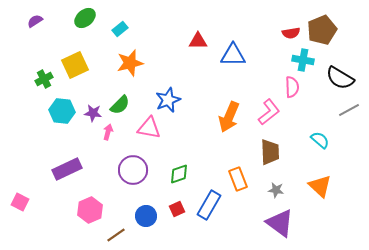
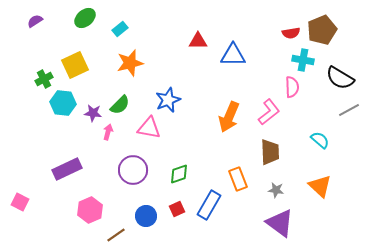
cyan hexagon: moved 1 px right, 8 px up
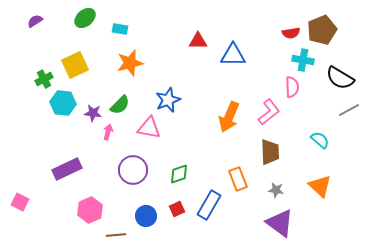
cyan rectangle: rotated 49 degrees clockwise
brown line: rotated 30 degrees clockwise
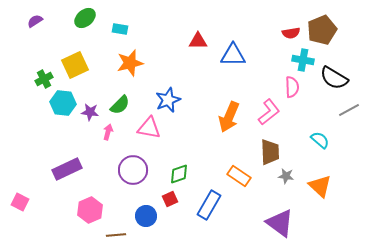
black semicircle: moved 6 px left
purple star: moved 3 px left, 1 px up
orange rectangle: moved 1 px right, 3 px up; rotated 35 degrees counterclockwise
gray star: moved 10 px right, 14 px up
red square: moved 7 px left, 10 px up
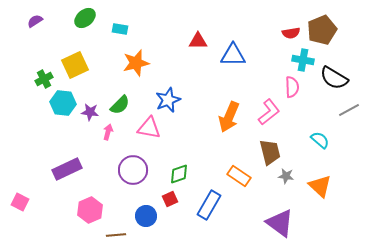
orange star: moved 6 px right
brown trapezoid: rotated 12 degrees counterclockwise
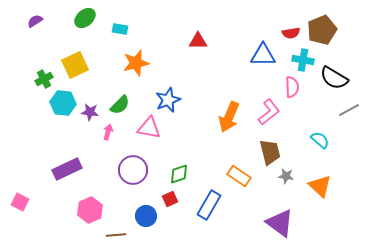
blue triangle: moved 30 px right
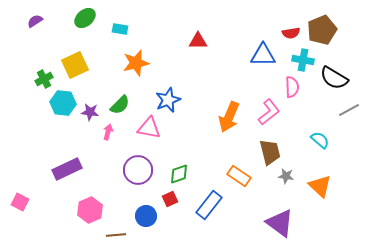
purple circle: moved 5 px right
blue rectangle: rotated 8 degrees clockwise
